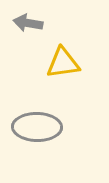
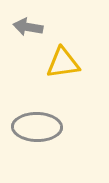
gray arrow: moved 4 px down
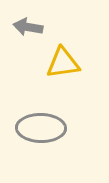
gray ellipse: moved 4 px right, 1 px down
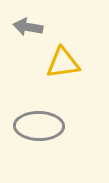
gray ellipse: moved 2 px left, 2 px up
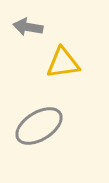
gray ellipse: rotated 33 degrees counterclockwise
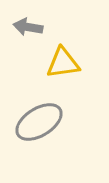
gray ellipse: moved 4 px up
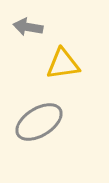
yellow triangle: moved 1 px down
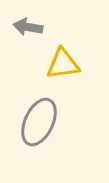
gray ellipse: rotated 33 degrees counterclockwise
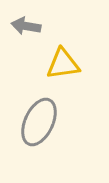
gray arrow: moved 2 px left, 1 px up
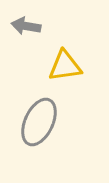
yellow triangle: moved 2 px right, 2 px down
